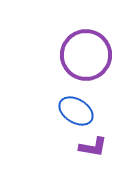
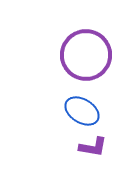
blue ellipse: moved 6 px right
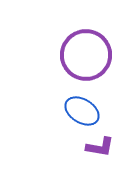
purple L-shape: moved 7 px right
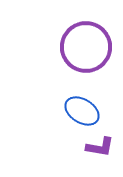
purple circle: moved 8 px up
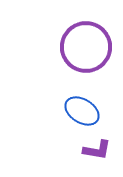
purple L-shape: moved 3 px left, 3 px down
